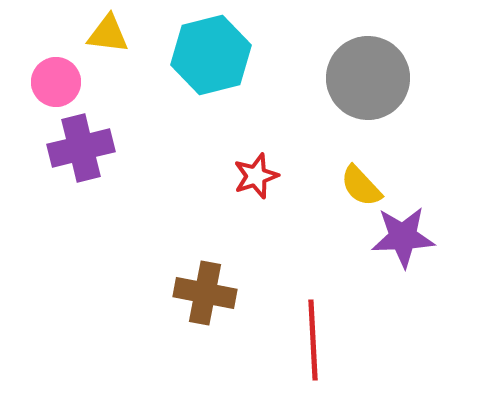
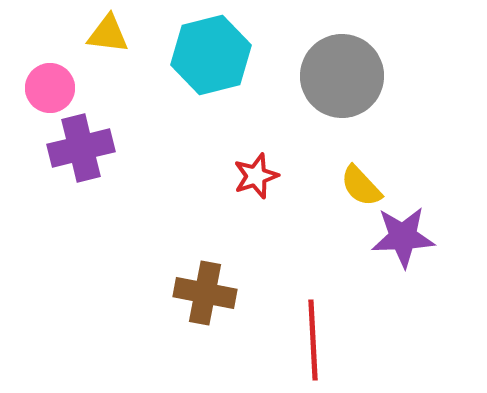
gray circle: moved 26 px left, 2 px up
pink circle: moved 6 px left, 6 px down
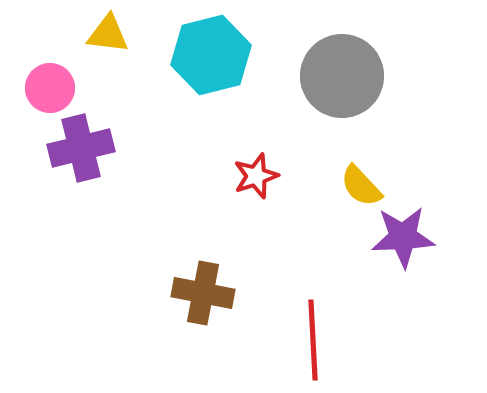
brown cross: moved 2 px left
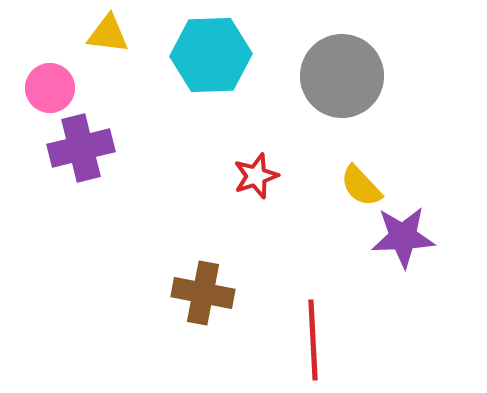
cyan hexagon: rotated 12 degrees clockwise
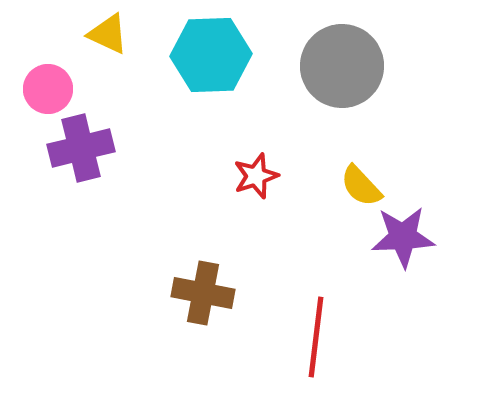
yellow triangle: rotated 18 degrees clockwise
gray circle: moved 10 px up
pink circle: moved 2 px left, 1 px down
red line: moved 3 px right, 3 px up; rotated 10 degrees clockwise
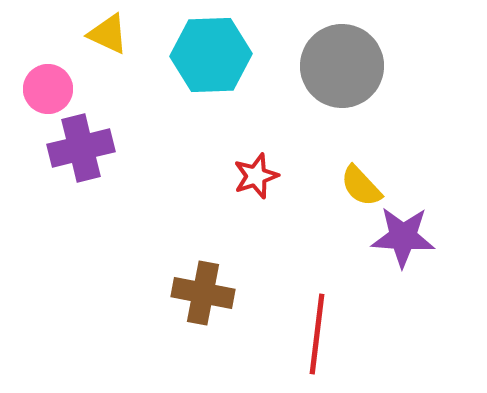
purple star: rotated 6 degrees clockwise
red line: moved 1 px right, 3 px up
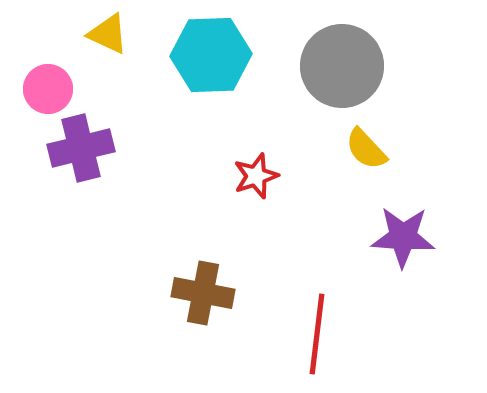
yellow semicircle: moved 5 px right, 37 px up
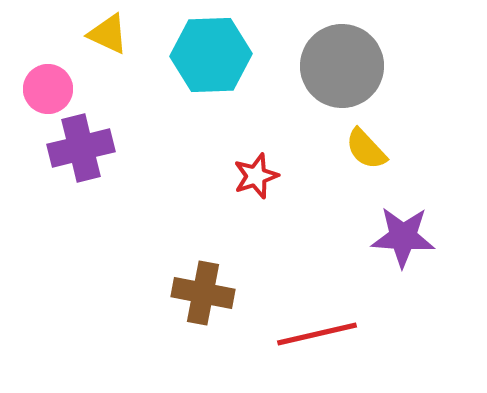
red line: rotated 70 degrees clockwise
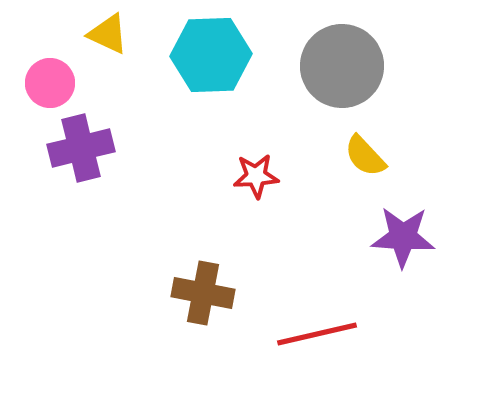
pink circle: moved 2 px right, 6 px up
yellow semicircle: moved 1 px left, 7 px down
red star: rotated 15 degrees clockwise
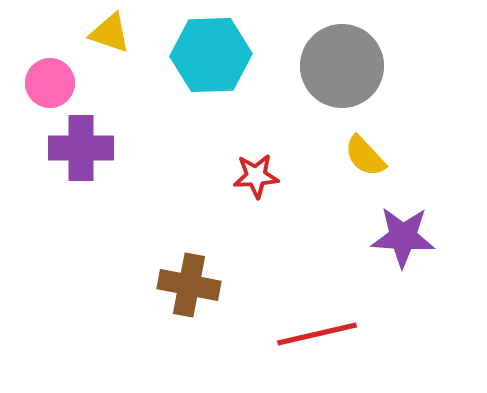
yellow triangle: moved 2 px right, 1 px up; rotated 6 degrees counterclockwise
purple cross: rotated 14 degrees clockwise
brown cross: moved 14 px left, 8 px up
